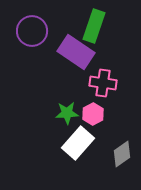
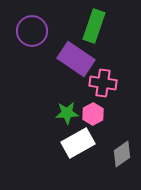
purple rectangle: moved 7 px down
white rectangle: rotated 20 degrees clockwise
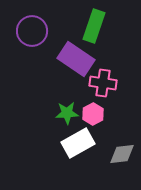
gray diamond: rotated 28 degrees clockwise
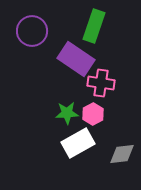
pink cross: moved 2 px left
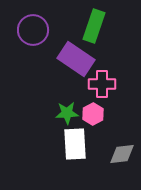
purple circle: moved 1 px right, 1 px up
pink cross: moved 1 px right, 1 px down; rotated 8 degrees counterclockwise
white rectangle: moved 3 px left, 1 px down; rotated 64 degrees counterclockwise
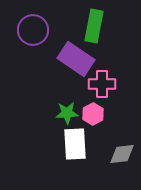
green rectangle: rotated 8 degrees counterclockwise
